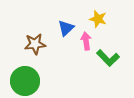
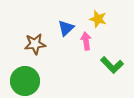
green L-shape: moved 4 px right, 7 px down
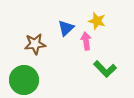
yellow star: moved 1 px left, 2 px down
green L-shape: moved 7 px left, 4 px down
green circle: moved 1 px left, 1 px up
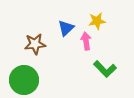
yellow star: rotated 24 degrees counterclockwise
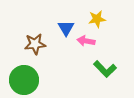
yellow star: moved 2 px up
blue triangle: rotated 18 degrees counterclockwise
pink arrow: rotated 72 degrees counterclockwise
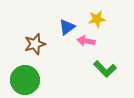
blue triangle: moved 1 px right, 1 px up; rotated 24 degrees clockwise
brown star: rotated 10 degrees counterclockwise
green circle: moved 1 px right
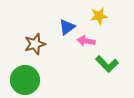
yellow star: moved 2 px right, 3 px up
green L-shape: moved 2 px right, 5 px up
